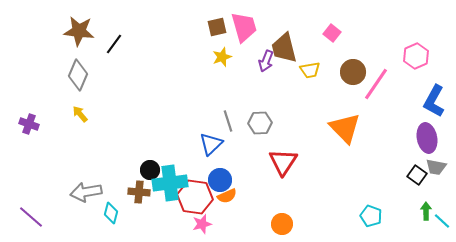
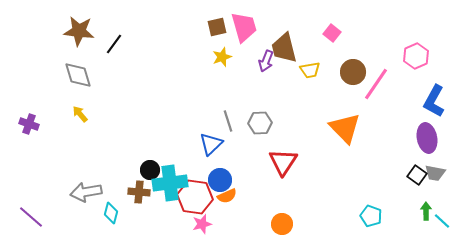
gray diamond: rotated 40 degrees counterclockwise
gray trapezoid: moved 1 px left, 6 px down
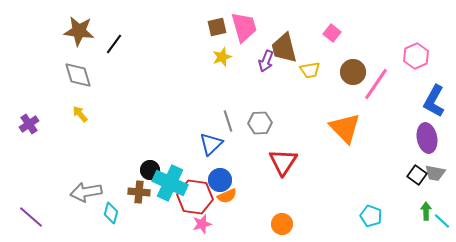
purple cross: rotated 36 degrees clockwise
cyan cross: rotated 32 degrees clockwise
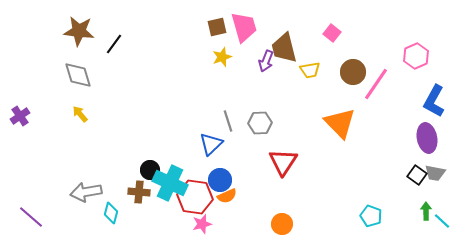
purple cross: moved 9 px left, 8 px up
orange triangle: moved 5 px left, 5 px up
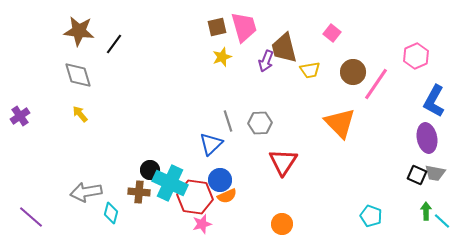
black square: rotated 12 degrees counterclockwise
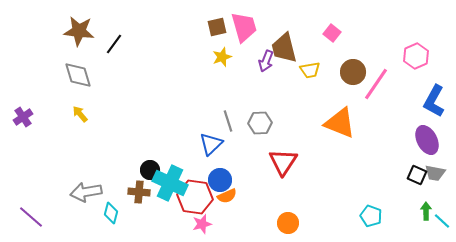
purple cross: moved 3 px right, 1 px down
orange triangle: rotated 24 degrees counterclockwise
purple ellipse: moved 2 px down; rotated 16 degrees counterclockwise
orange circle: moved 6 px right, 1 px up
